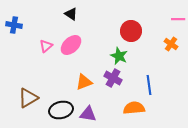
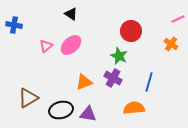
pink line: rotated 24 degrees counterclockwise
blue line: moved 3 px up; rotated 24 degrees clockwise
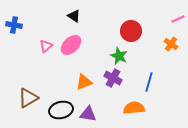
black triangle: moved 3 px right, 2 px down
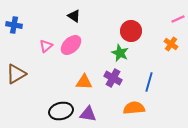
green star: moved 1 px right, 3 px up
orange triangle: rotated 24 degrees clockwise
brown triangle: moved 12 px left, 24 px up
black ellipse: moved 1 px down
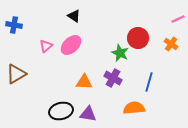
red circle: moved 7 px right, 7 px down
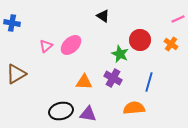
black triangle: moved 29 px right
blue cross: moved 2 px left, 2 px up
red circle: moved 2 px right, 2 px down
green star: moved 1 px down
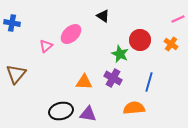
pink ellipse: moved 11 px up
brown triangle: rotated 20 degrees counterclockwise
